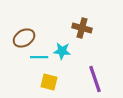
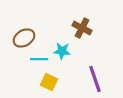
brown cross: rotated 12 degrees clockwise
cyan line: moved 2 px down
yellow square: rotated 12 degrees clockwise
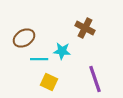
brown cross: moved 3 px right
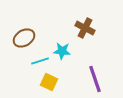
cyan line: moved 1 px right, 2 px down; rotated 18 degrees counterclockwise
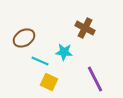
cyan star: moved 2 px right, 1 px down
cyan line: rotated 42 degrees clockwise
purple line: rotated 8 degrees counterclockwise
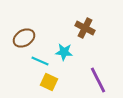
purple line: moved 3 px right, 1 px down
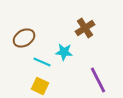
brown cross: rotated 30 degrees clockwise
cyan line: moved 2 px right, 1 px down
yellow square: moved 9 px left, 4 px down
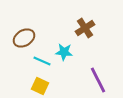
cyan line: moved 1 px up
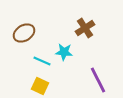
brown ellipse: moved 5 px up
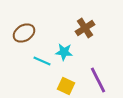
yellow square: moved 26 px right
